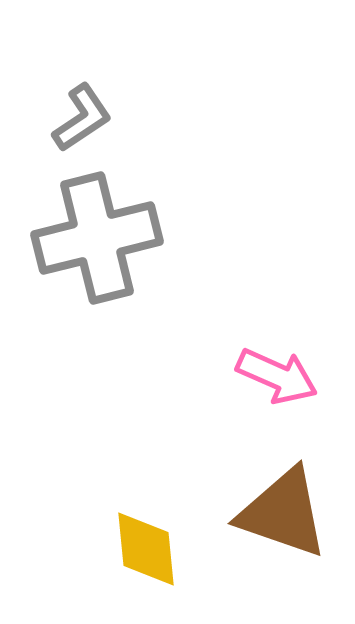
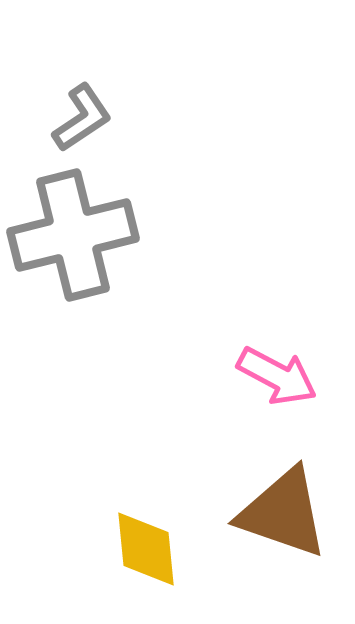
gray cross: moved 24 px left, 3 px up
pink arrow: rotated 4 degrees clockwise
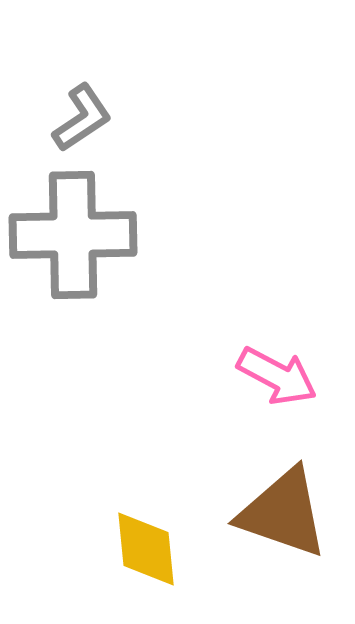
gray cross: rotated 13 degrees clockwise
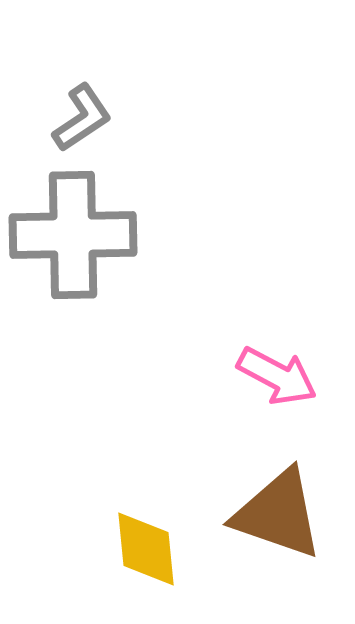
brown triangle: moved 5 px left, 1 px down
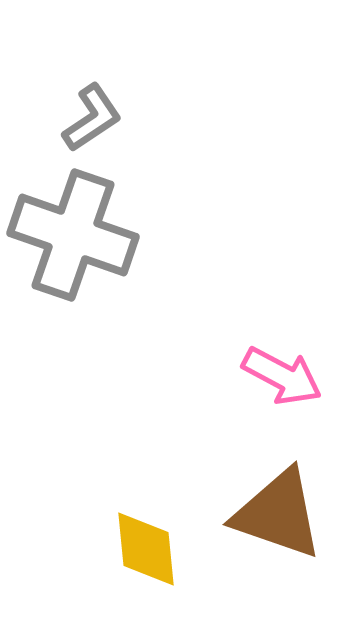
gray L-shape: moved 10 px right
gray cross: rotated 20 degrees clockwise
pink arrow: moved 5 px right
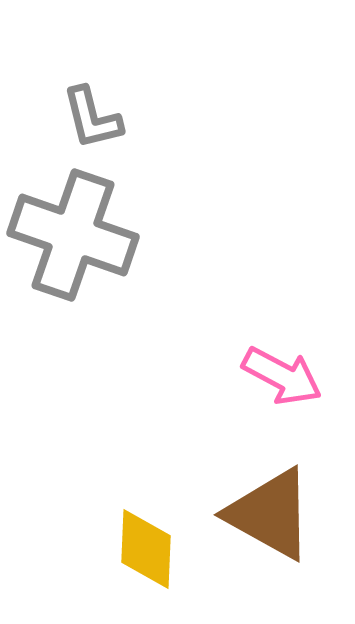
gray L-shape: rotated 110 degrees clockwise
brown triangle: moved 8 px left; rotated 10 degrees clockwise
yellow diamond: rotated 8 degrees clockwise
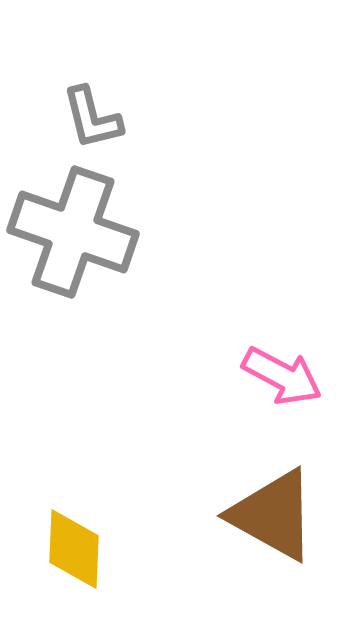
gray cross: moved 3 px up
brown triangle: moved 3 px right, 1 px down
yellow diamond: moved 72 px left
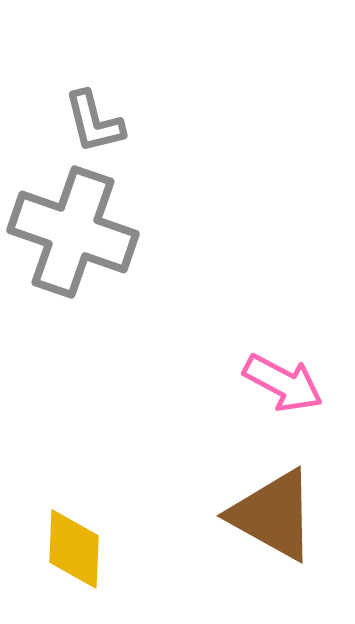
gray L-shape: moved 2 px right, 4 px down
pink arrow: moved 1 px right, 7 px down
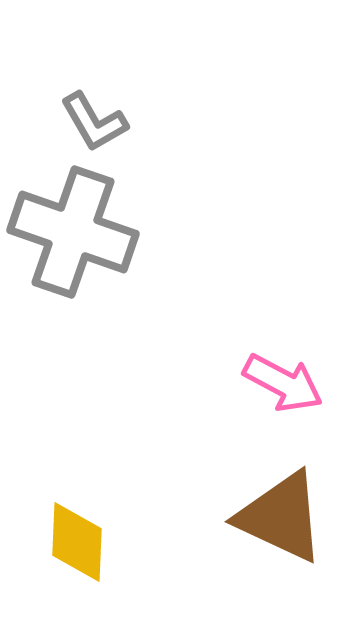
gray L-shape: rotated 16 degrees counterclockwise
brown triangle: moved 8 px right, 2 px down; rotated 4 degrees counterclockwise
yellow diamond: moved 3 px right, 7 px up
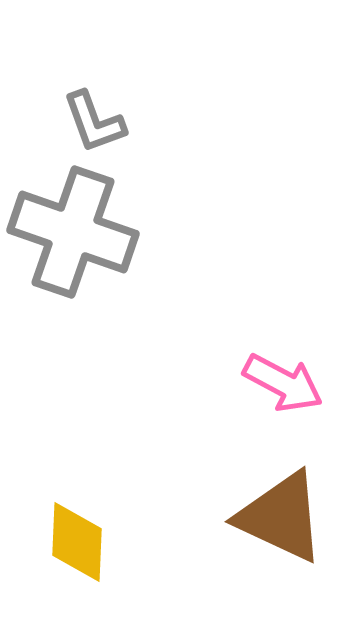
gray L-shape: rotated 10 degrees clockwise
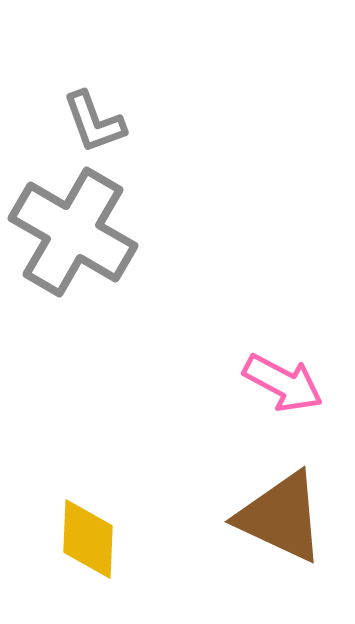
gray cross: rotated 11 degrees clockwise
yellow diamond: moved 11 px right, 3 px up
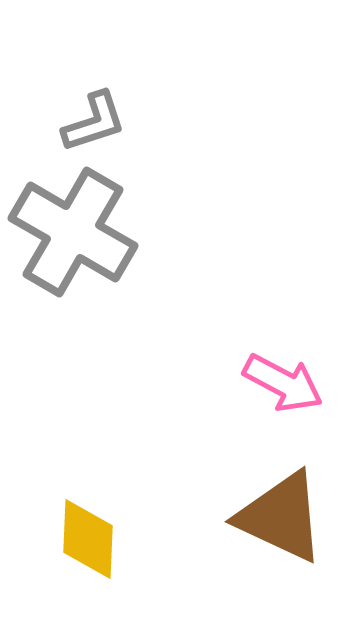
gray L-shape: rotated 88 degrees counterclockwise
